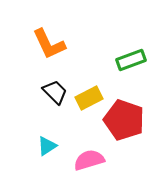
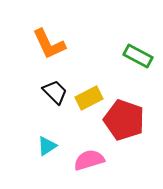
green rectangle: moved 7 px right, 4 px up; rotated 48 degrees clockwise
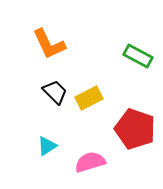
red pentagon: moved 11 px right, 9 px down
pink semicircle: moved 1 px right, 2 px down
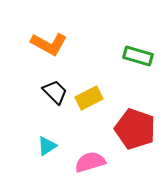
orange L-shape: rotated 36 degrees counterclockwise
green rectangle: rotated 12 degrees counterclockwise
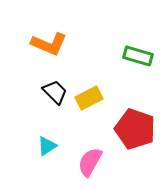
orange L-shape: rotated 6 degrees counterclockwise
pink semicircle: rotated 44 degrees counterclockwise
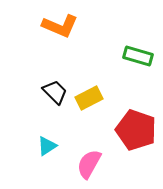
orange L-shape: moved 11 px right, 18 px up
red pentagon: moved 1 px right, 1 px down
pink semicircle: moved 1 px left, 2 px down
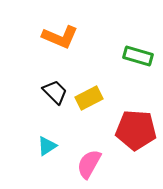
orange L-shape: moved 11 px down
red pentagon: rotated 15 degrees counterclockwise
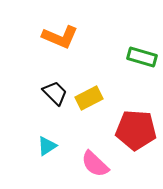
green rectangle: moved 4 px right, 1 px down
black trapezoid: moved 1 px down
pink semicircle: moved 6 px right; rotated 76 degrees counterclockwise
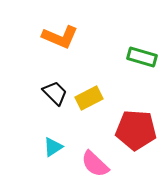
cyan triangle: moved 6 px right, 1 px down
